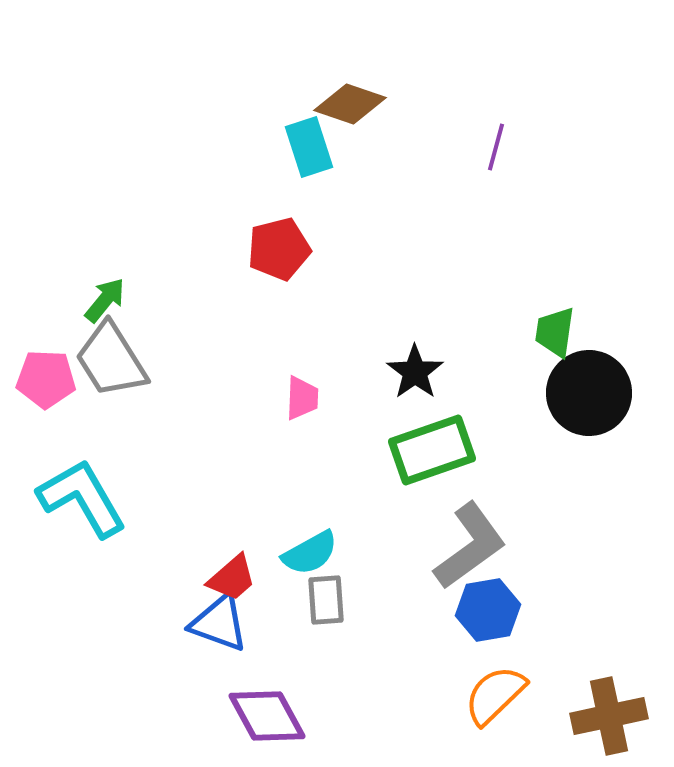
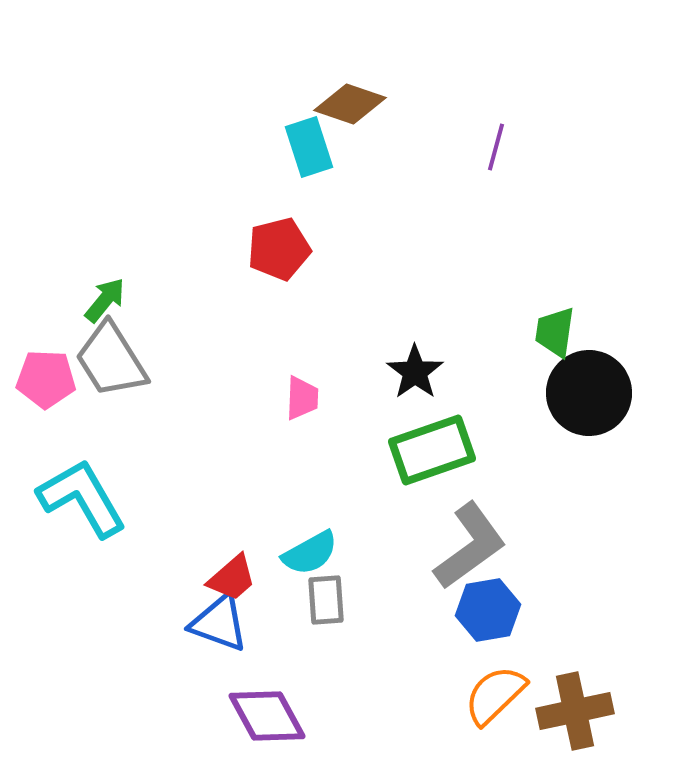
brown cross: moved 34 px left, 5 px up
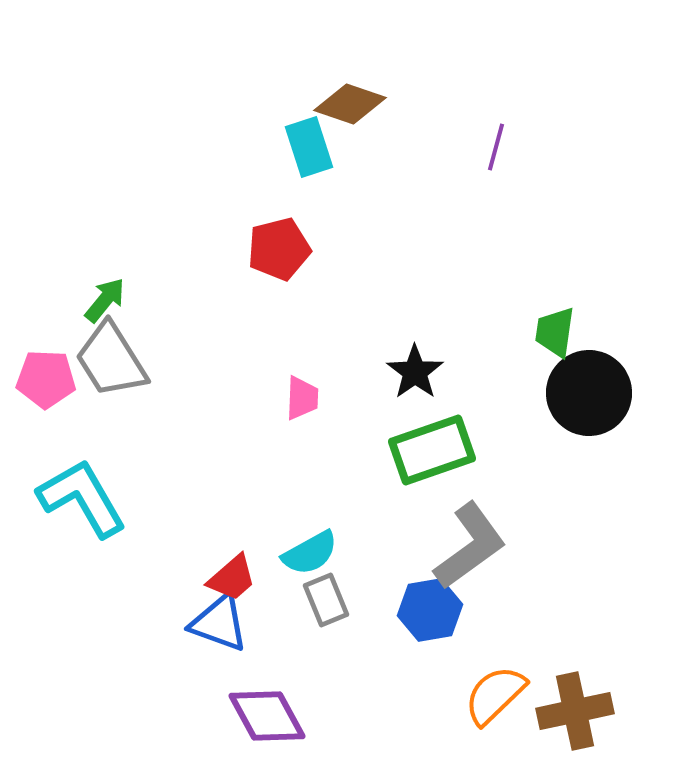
gray rectangle: rotated 18 degrees counterclockwise
blue hexagon: moved 58 px left
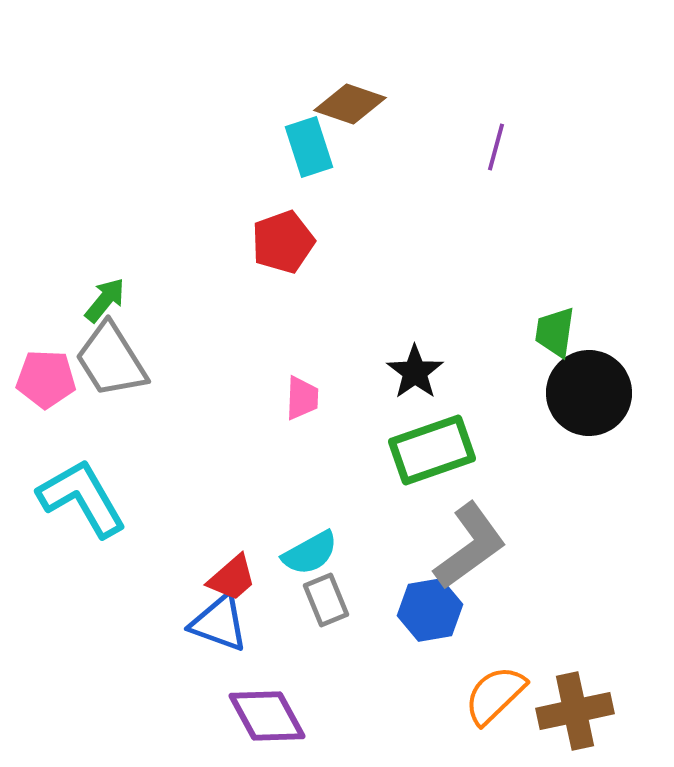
red pentagon: moved 4 px right, 7 px up; rotated 6 degrees counterclockwise
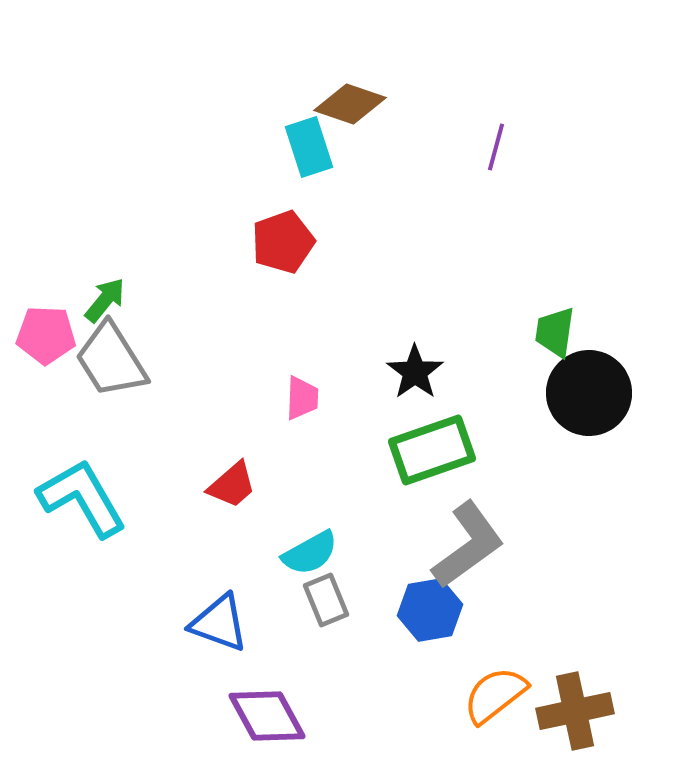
pink pentagon: moved 44 px up
gray L-shape: moved 2 px left, 1 px up
red trapezoid: moved 93 px up
orange semicircle: rotated 6 degrees clockwise
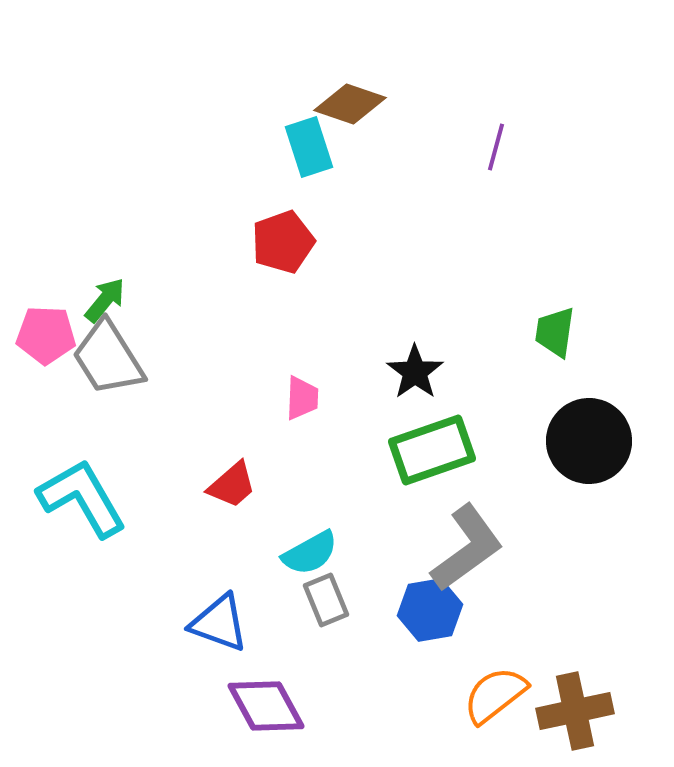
gray trapezoid: moved 3 px left, 2 px up
black circle: moved 48 px down
gray L-shape: moved 1 px left, 3 px down
purple diamond: moved 1 px left, 10 px up
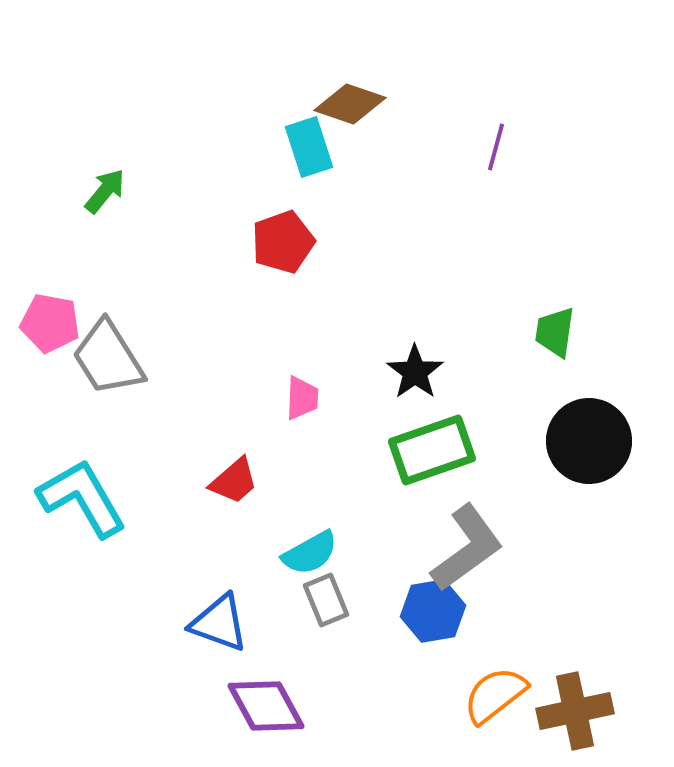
green arrow: moved 109 px up
pink pentagon: moved 4 px right, 12 px up; rotated 8 degrees clockwise
red trapezoid: moved 2 px right, 4 px up
blue hexagon: moved 3 px right, 1 px down
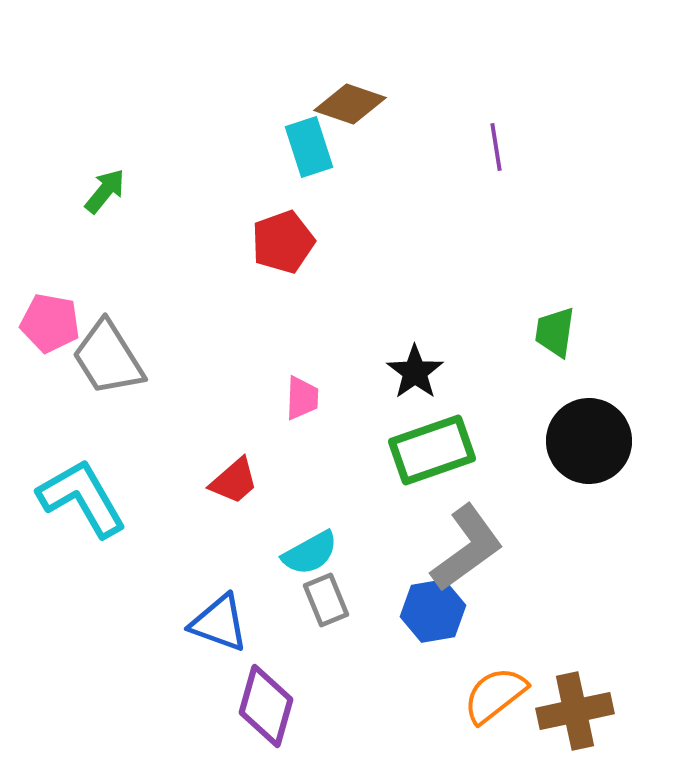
purple line: rotated 24 degrees counterclockwise
purple diamond: rotated 44 degrees clockwise
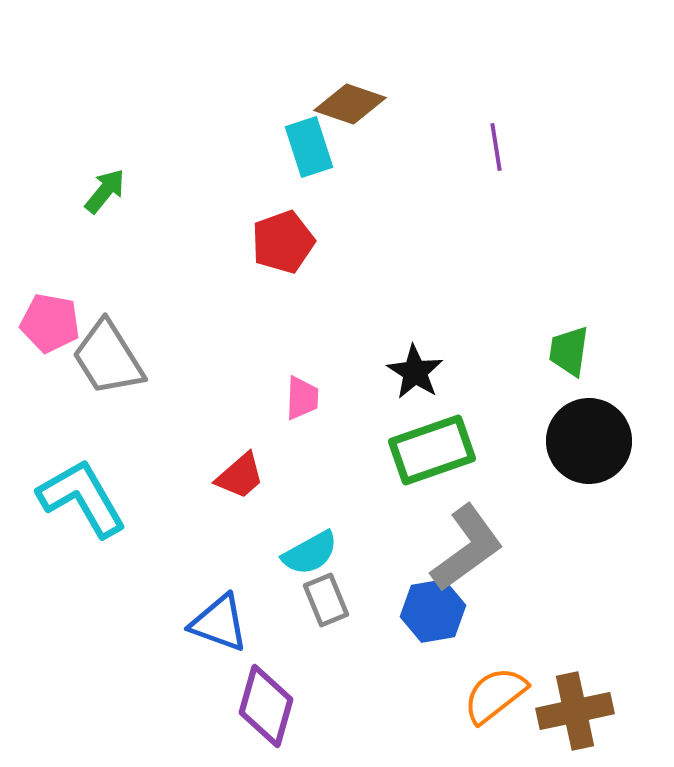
green trapezoid: moved 14 px right, 19 px down
black star: rotated 4 degrees counterclockwise
red trapezoid: moved 6 px right, 5 px up
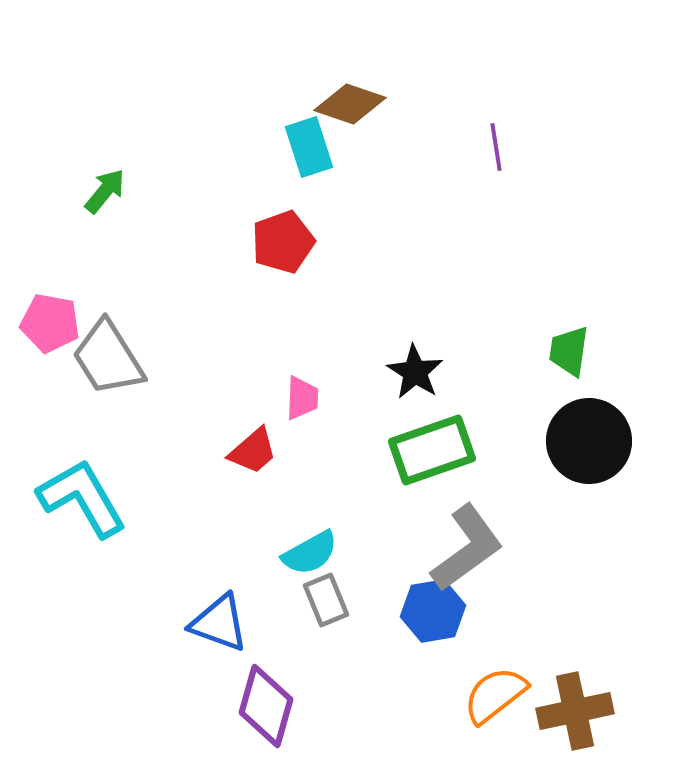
red trapezoid: moved 13 px right, 25 px up
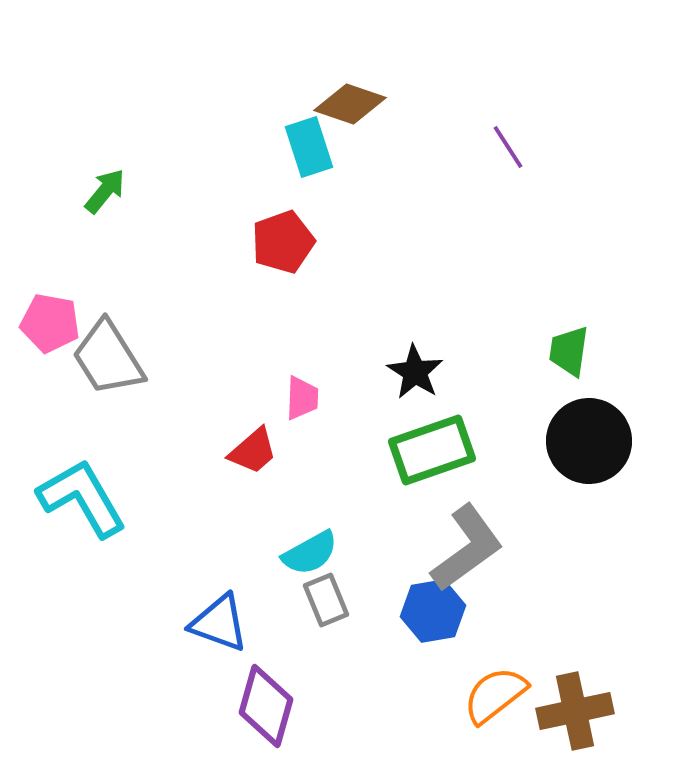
purple line: moved 12 px right; rotated 24 degrees counterclockwise
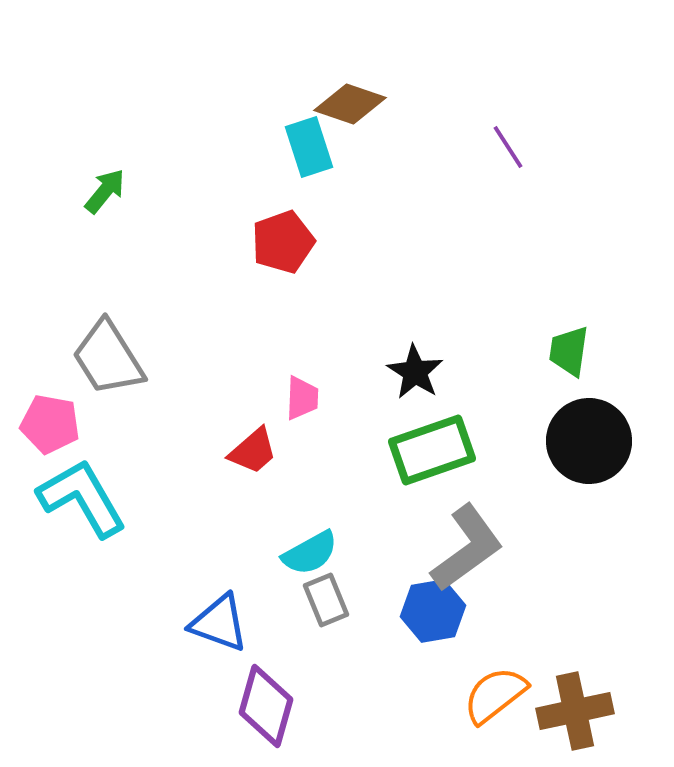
pink pentagon: moved 101 px down
